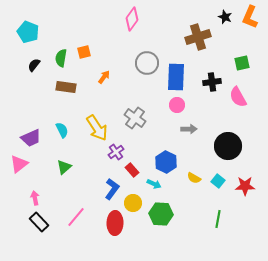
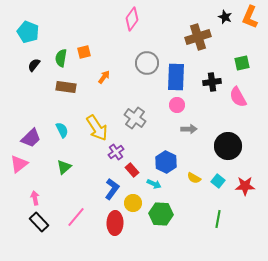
purple trapezoid: rotated 20 degrees counterclockwise
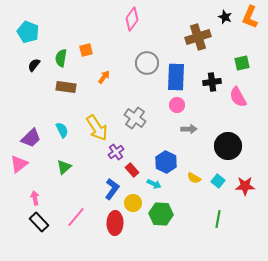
orange square: moved 2 px right, 2 px up
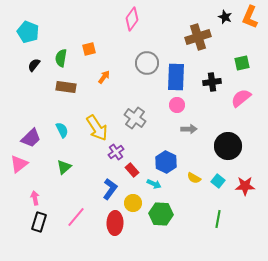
orange square: moved 3 px right, 1 px up
pink semicircle: moved 3 px right, 1 px down; rotated 80 degrees clockwise
blue L-shape: moved 2 px left
black rectangle: rotated 60 degrees clockwise
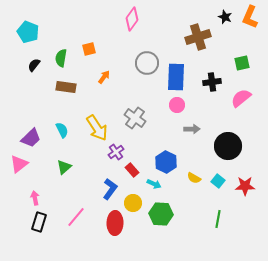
gray arrow: moved 3 px right
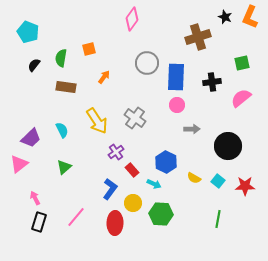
yellow arrow: moved 7 px up
pink arrow: rotated 16 degrees counterclockwise
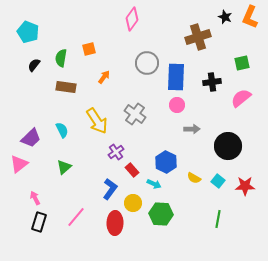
gray cross: moved 4 px up
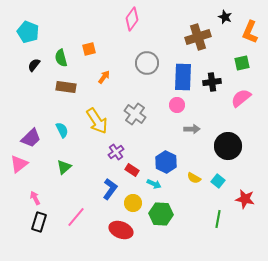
orange L-shape: moved 15 px down
green semicircle: rotated 24 degrees counterclockwise
blue rectangle: moved 7 px right
red rectangle: rotated 16 degrees counterclockwise
red star: moved 13 px down; rotated 12 degrees clockwise
red ellipse: moved 6 px right, 7 px down; rotated 70 degrees counterclockwise
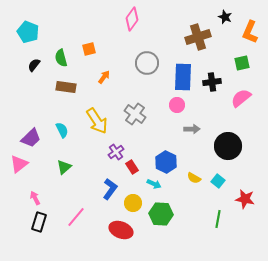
red rectangle: moved 3 px up; rotated 24 degrees clockwise
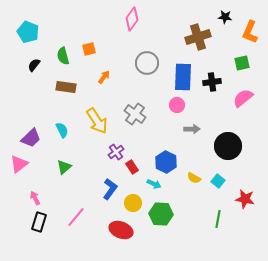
black star: rotated 16 degrees counterclockwise
green semicircle: moved 2 px right, 2 px up
pink semicircle: moved 2 px right
